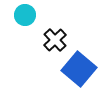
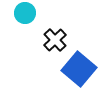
cyan circle: moved 2 px up
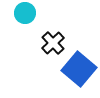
black cross: moved 2 px left, 3 px down
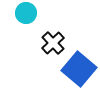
cyan circle: moved 1 px right
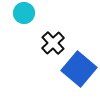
cyan circle: moved 2 px left
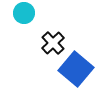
blue square: moved 3 px left
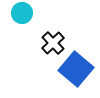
cyan circle: moved 2 px left
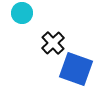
blue square: rotated 20 degrees counterclockwise
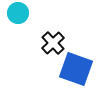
cyan circle: moved 4 px left
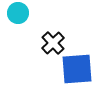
blue square: moved 1 px right; rotated 24 degrees counterclockwise
